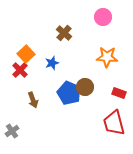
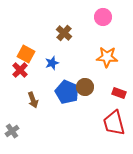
orange square: rotated 18 degrees counterclockwise
blue pentagon: moved 2 px left, 1 px up
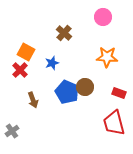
orange square: moved 2 px up
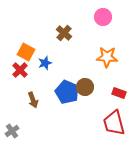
blue star: moved 7 px left
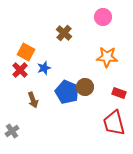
blue star: moved 1 px left, 5 px down
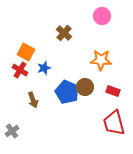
pink circle: moved 1 px left, 1 px up
orange star: moved 6 px left, 3 px down
red cross: rotated 14 degrees counterclockwise
red rectangle: moved 6 px left, 2 px up
